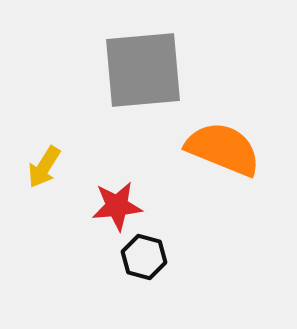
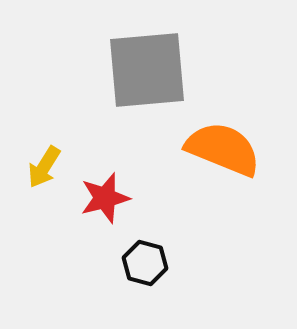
gray square: moved 4 px right
red star: moved 12 px left, 8 px up; rotated 9 degrees counterclockwise
black hexagon: moved 1 px right, 6 px down
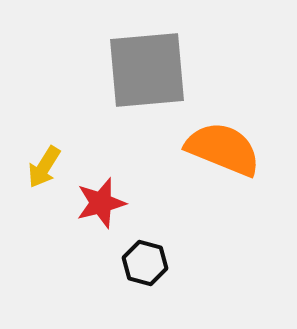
red star: moved 4 px left, 5 px down
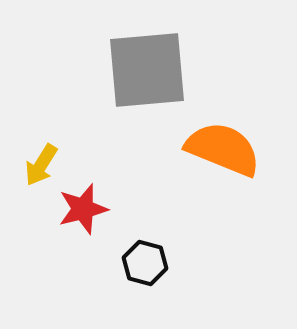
yellow arrow: moved 3 px left, 2 px up
red star: moved 18 px left, 6 px down
